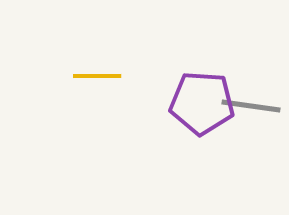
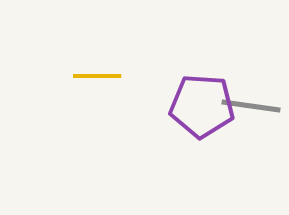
purple pentagon: moved 3 px down
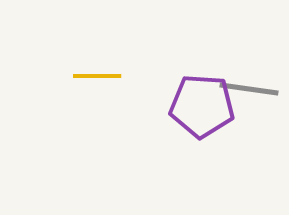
gray line: moved 2 px left, 17 px up
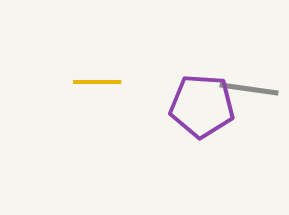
yellow line: moved 6 px down
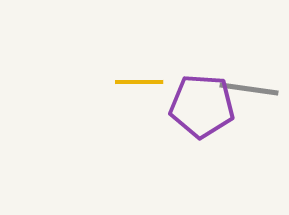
yellow line: moved 42 px right
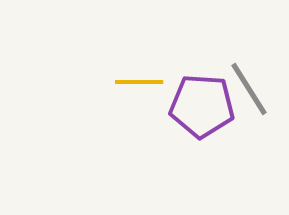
gray line: rotated 50 degrees clockwise
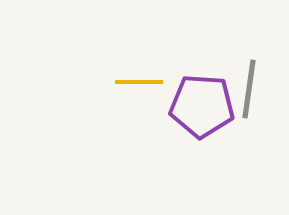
gray line: rotated 40 degrees clockwise
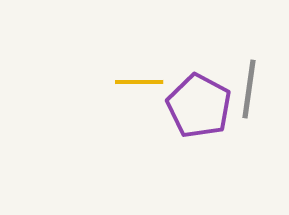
purple pentagon: moved 3 px left; rotated 24 degrees clockwise
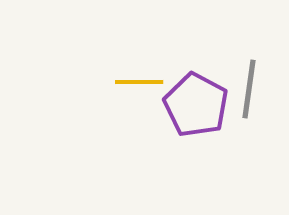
purple pentagon: moved 3 px left, 1 px up
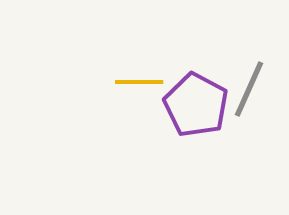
gray line: rotated 16 degrees clockwise
